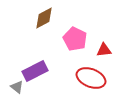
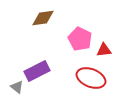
brown diamond: moved 1 px left; rotated 20 degrees clockwise
pink pentagon: moved 5 px right
purple rectangle: moved 2 px right
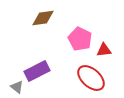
red ellipse: rotated 20 degrees clockwise
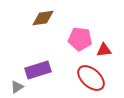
pink pentagon: rotated 20 degrees counterclockwise
purple rectangle: moved 1 px right, 1 px up; rotated 10 degrees clockwise
gray triangle: rotated 48 degrees clockwise
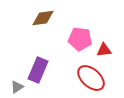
purple rectangle: rotated 50 degrees counterclockwise
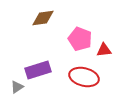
pink pentagon: rotated 15 degrees clockwise
purple rectangle: rotated 50 degrees clockwise
red ellipse: moved 7 px left, 1 px up; rotated 28 degrees counterclockwise
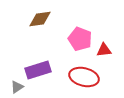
brown diamond: moved 3 px left, 1 px down
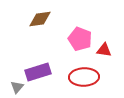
red triangle: rotated 14 degrees clockwise
purple rectangle: moved 2 px down
red ellipse: rotated 16 degrees counterclockwise
gray triangle: rotated 16 degrees counterclockwise
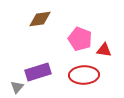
red ellipse: moved 2 px up
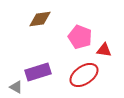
pink pentagon: moved 2 px up
red ellipse: rotated 32 degrees counterclockwise
gray triangle: moved 1 px left; rotated 40 degrees counterclockwise
